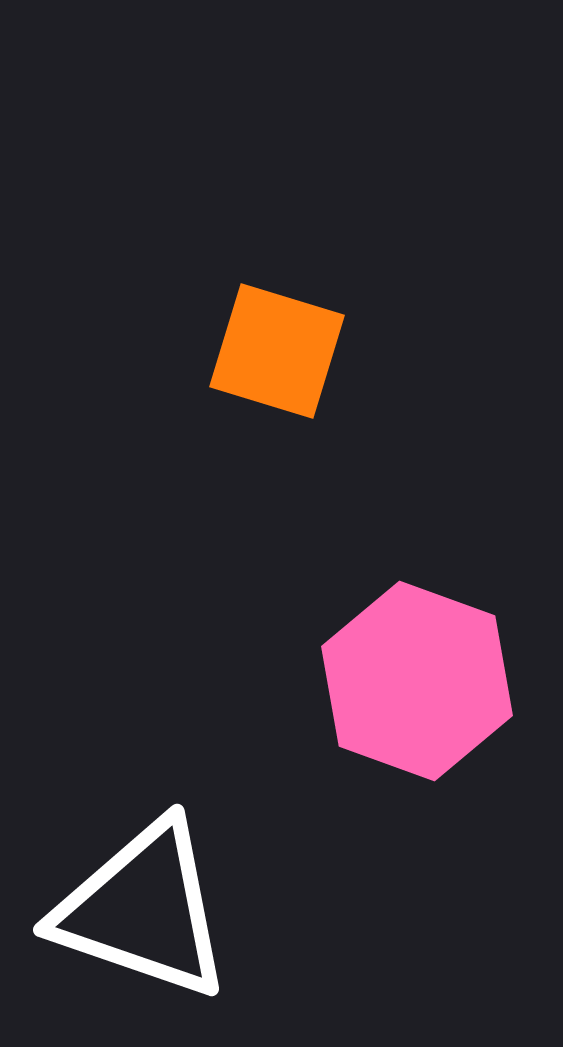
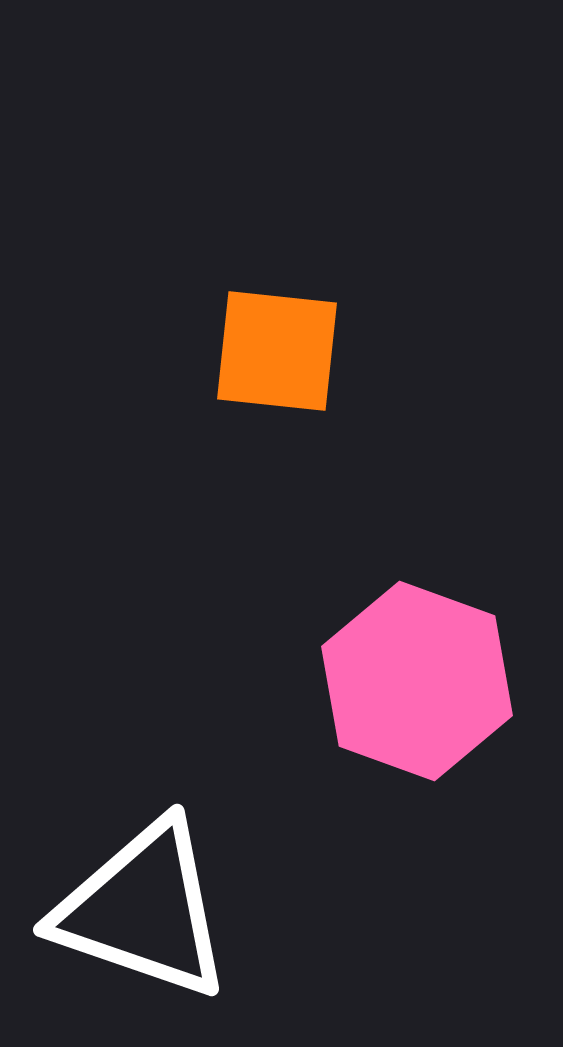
orange square: rotated 11 degrees counterclockwise
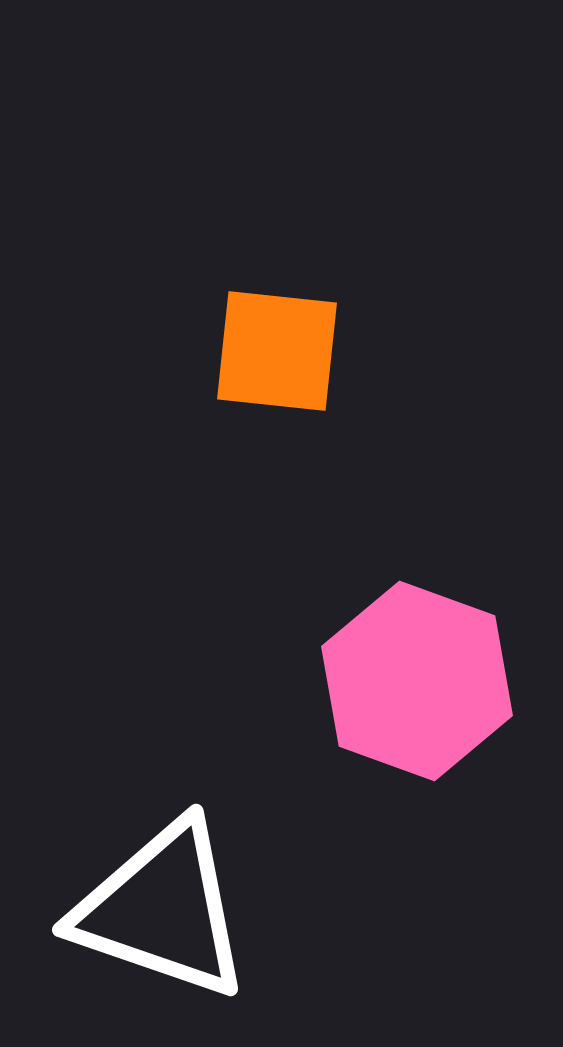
white triangle: moved 19 px right
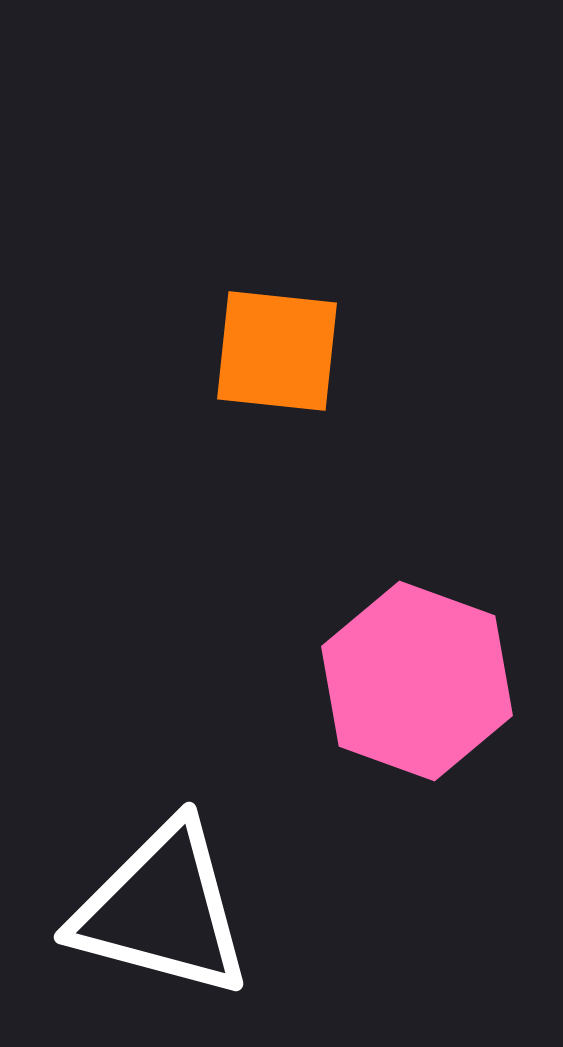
white triangle: rotated 4 degrees counterclockwise
